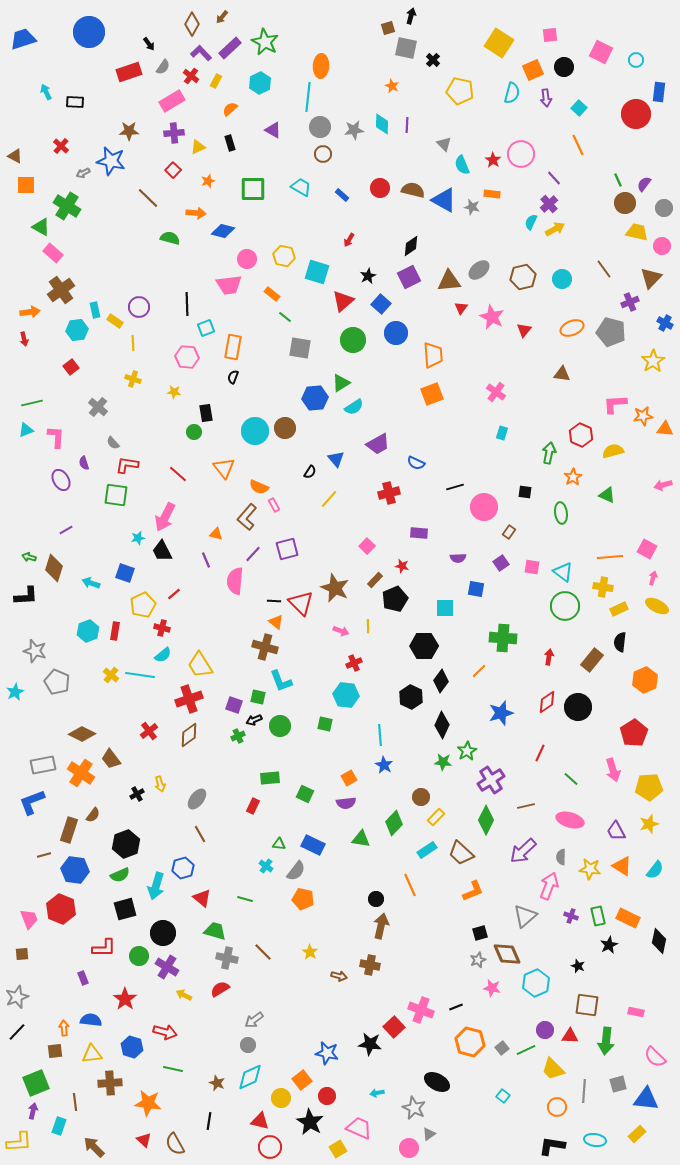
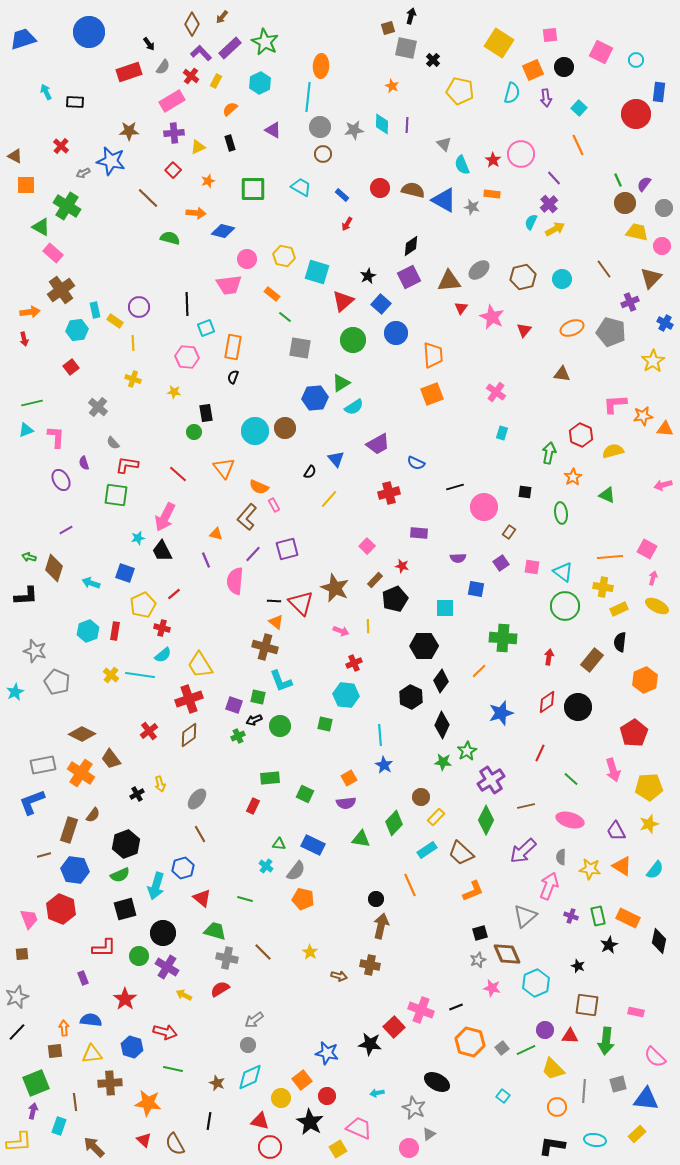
red arrow at (349, 240): moved 2 px left, 16 px up
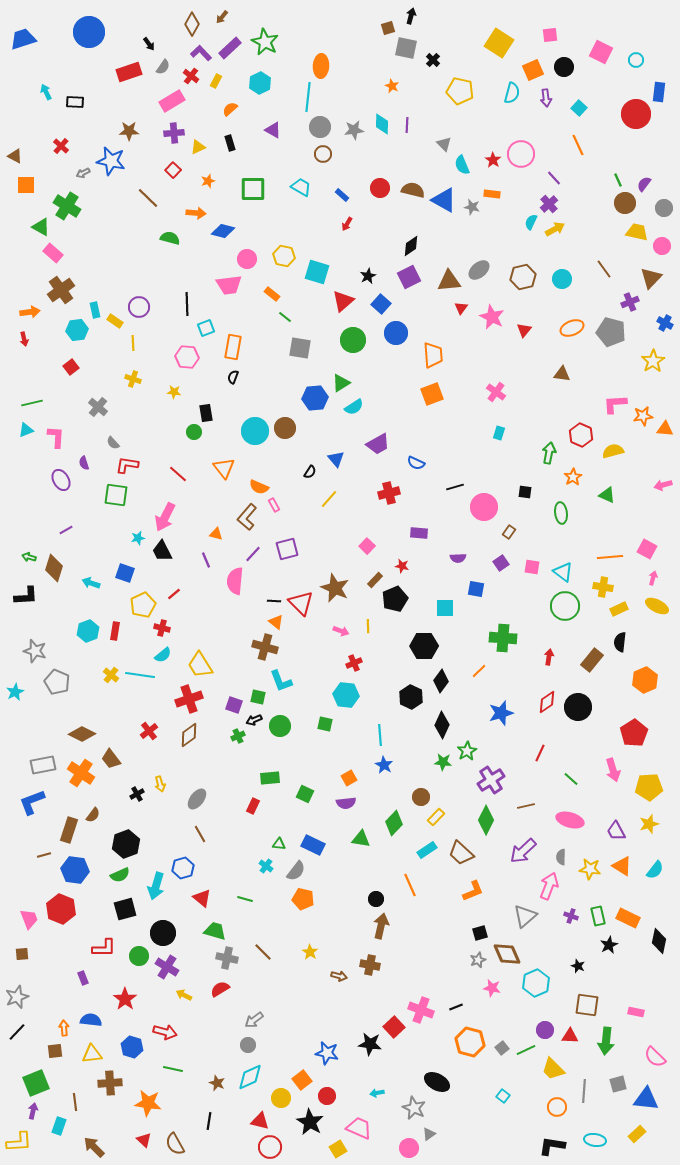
cyan rectangle at (502, 433): moved 3 px left
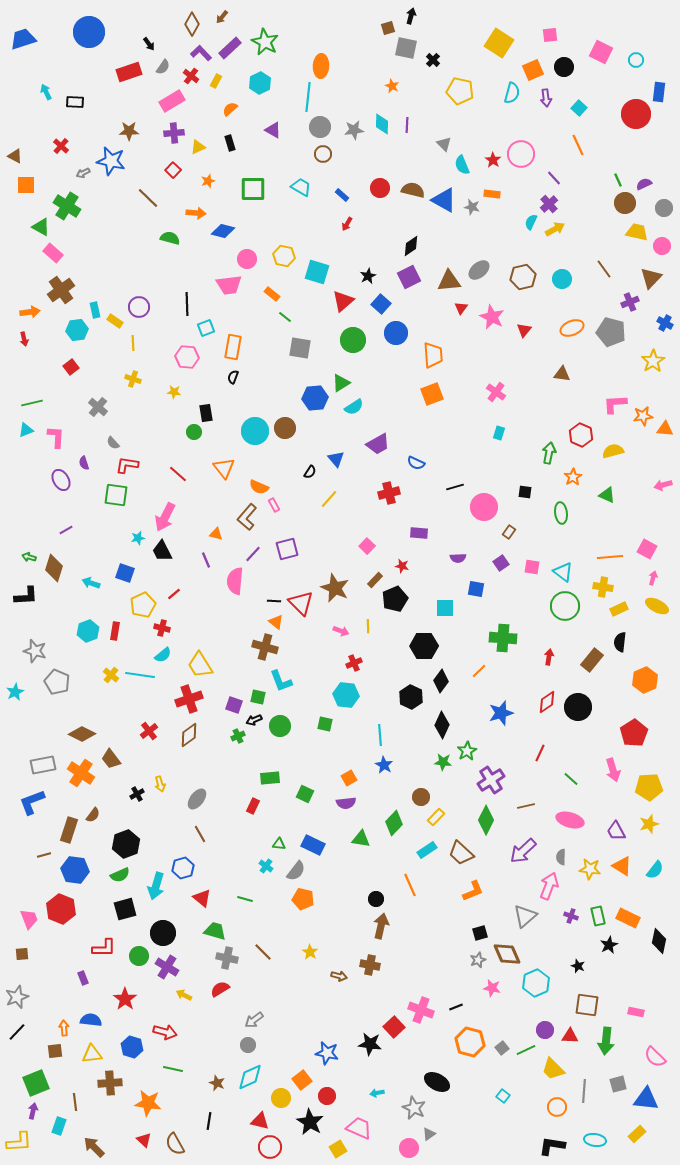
purple semicircle at (644, 184): rotated 28 degrees clockwise
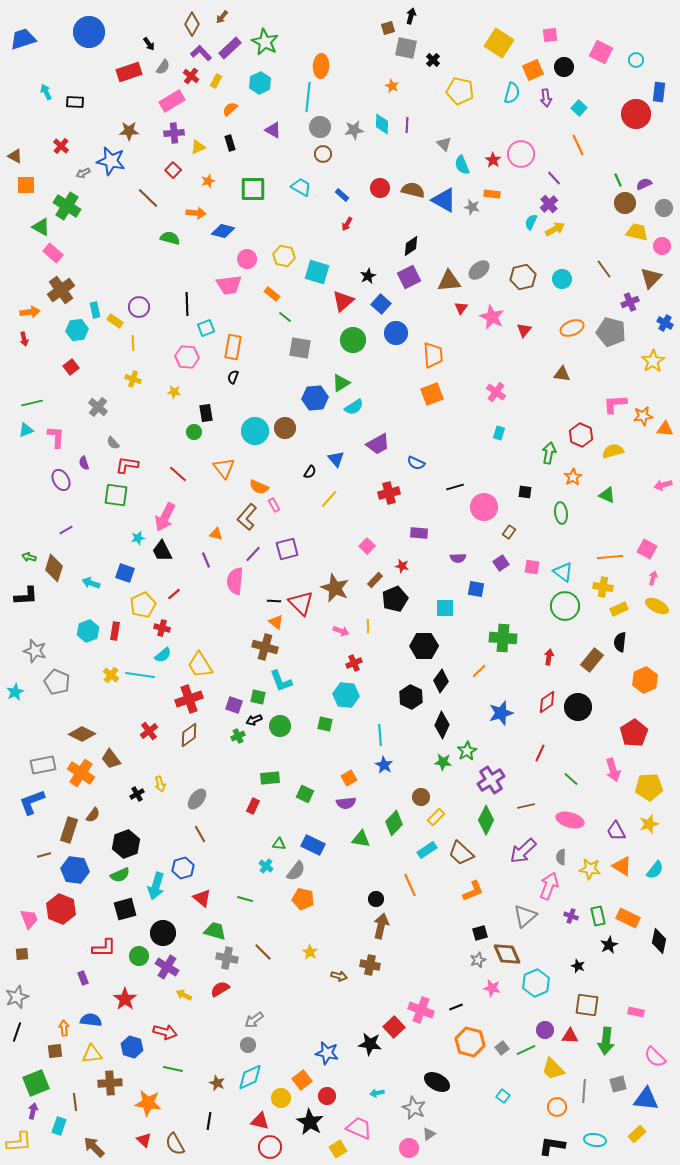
black line at (17, 1032): rotated 24 degrees counterclockwise
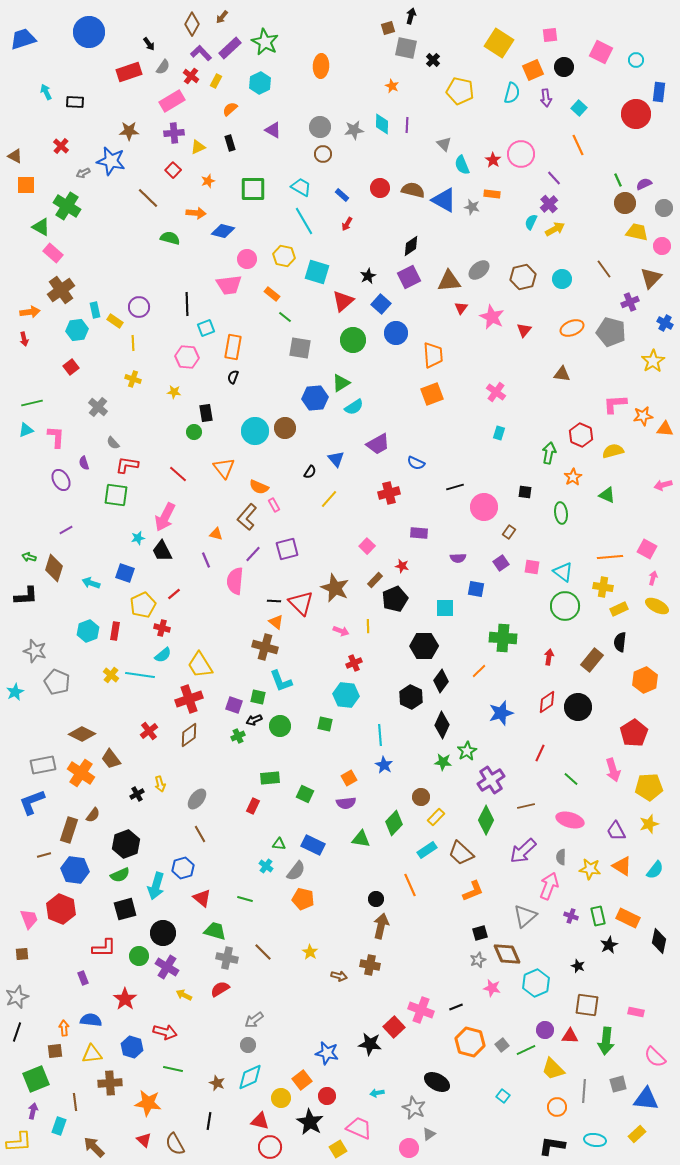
cyan line at (308, 97): moved 4 px left, 124 px down; rotated 36 degrees counterclockwise
gray square at (502, 1048): moved 3 px up
green square at (36, 1083): moved 4 px up
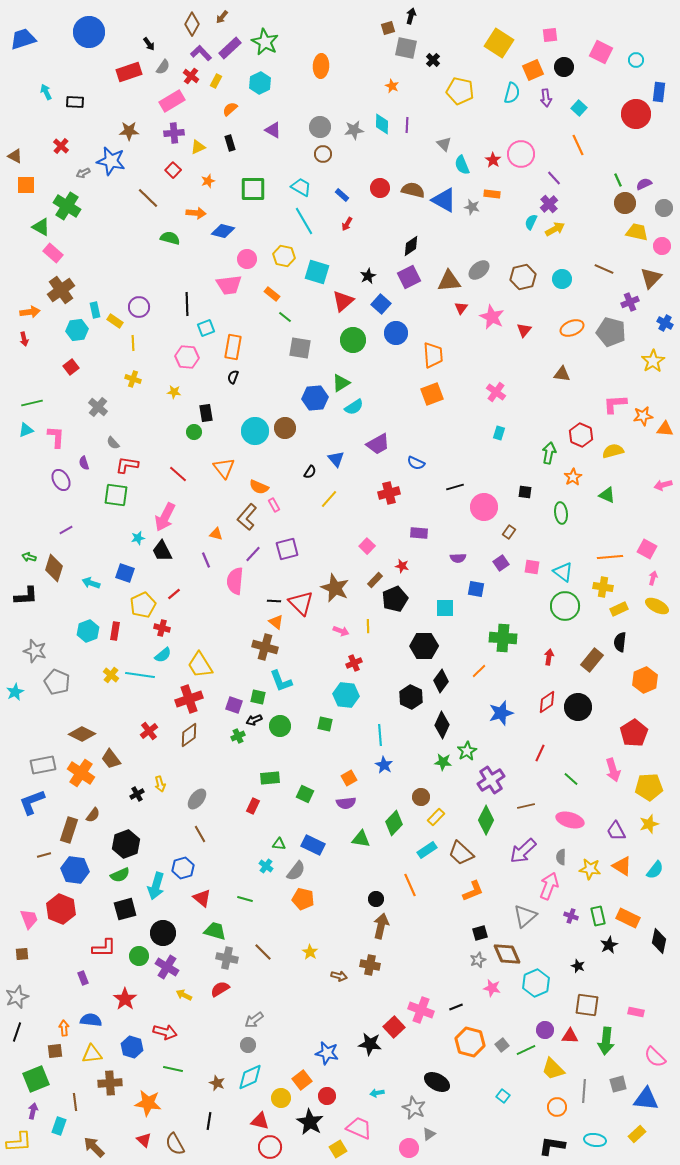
brown line at (604, 269): rotated 30 degrees counterclockwise
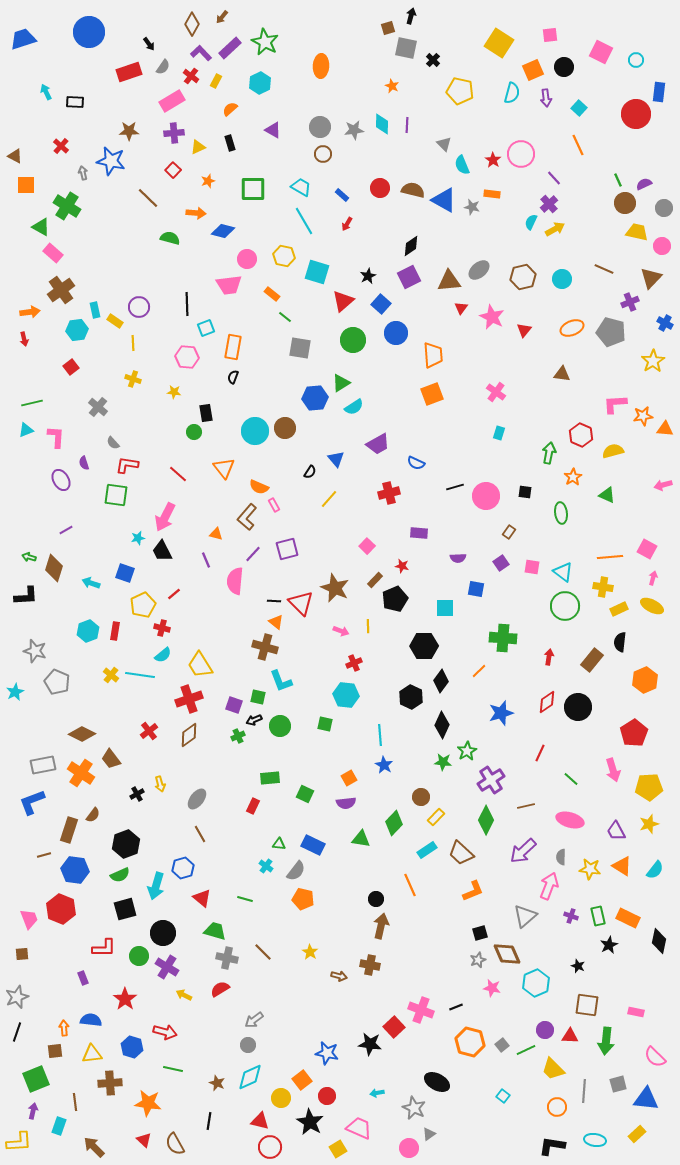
gray arrow at (83, 173): rotated 104 degrees clockwise
pink circle at (484, 507): moved 2 px right, 11 px up
yellow ellipse at (657, 606): moved 5 px left
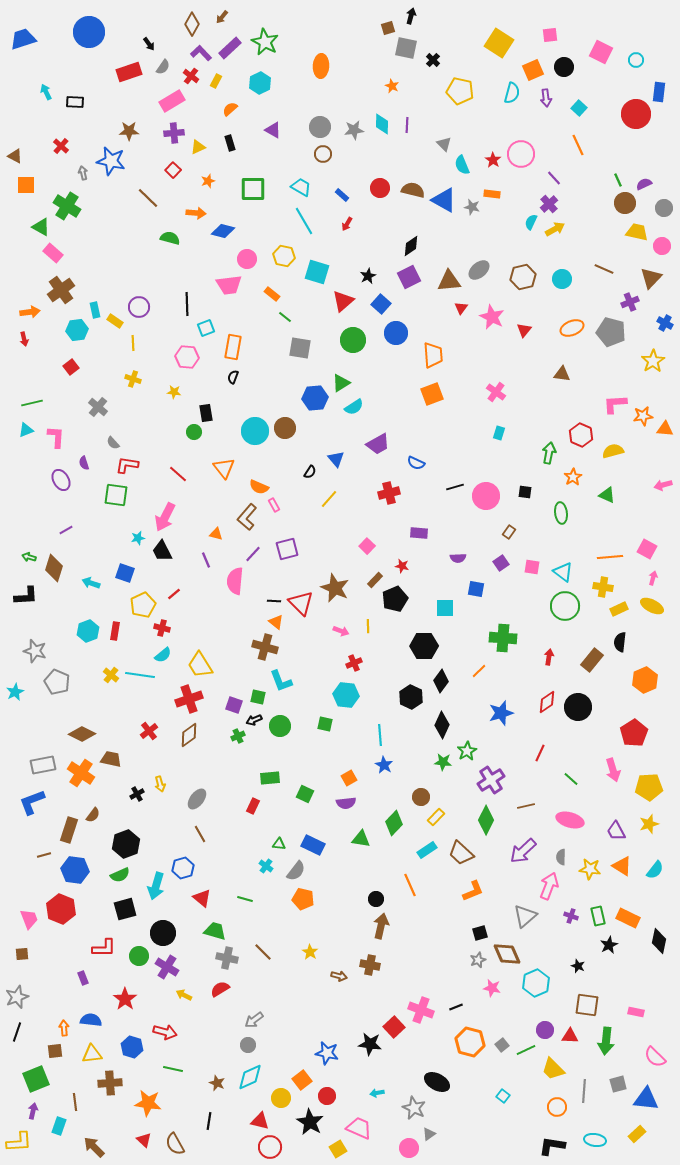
brown trapezoid at (111, 759): rotated 140 degrees clockwise
